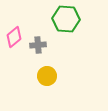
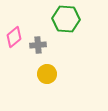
yellow circle: moved 2 px up
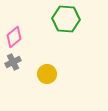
gray cross: moved 25 px left, 17 px down; rotated 21 degrees counterclockwise
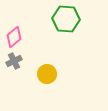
gray cross: moved 1 px right, 1 px up
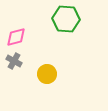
pink diamond: moved 2 px right; rotated 25 degrees clockwise
gray cross: rotated 35 degrees counterclockwise
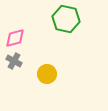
green hexagon: rotated 8 degrees clockwise
pink diamond: moved 1 px left, 1 px down
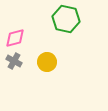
yellow circle: moved 12 px up
